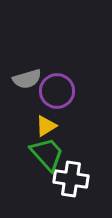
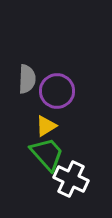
gray semicircle: rotated 72 degrees counterclockwise
white cross: rotated 16 degrees clockwise
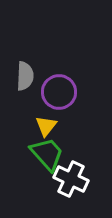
gray semicircle: moved 2 px left, 3 px up
purple circle: moved 2 px right, 1 px down
yellow triangle: rotated 20 degrees counterclockwise
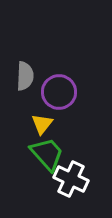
yellow triangle: moved 4 px left, 2 px up
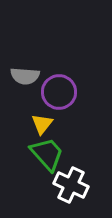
gray semicircle: rotated 92 degrees clockwise
white cross: moved 6 px down
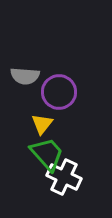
white cross: moved 7 px left, 8 px up
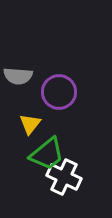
gray semicircle: moved 7 px left
yellow triangle: moved 12 px left
green trapezoid: rotated 93 degrees clockwise
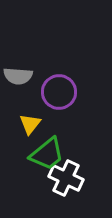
white cross: moved 2 px right, 1 px down
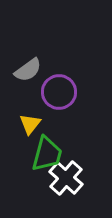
gray semicircle: moved 10 px right, 6 px up; rotated 40 degrees counterclockwise
green trapezoid: rotated 36 degrees counterclockwise
white cross: rotated 16 degrees clockwise
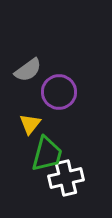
white cross: rotated 36 degrees clockwise
